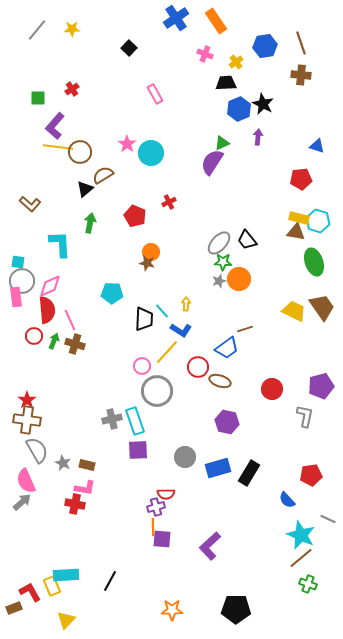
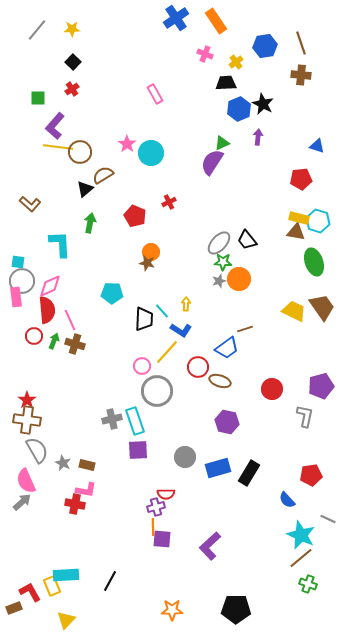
black square at (129, 48): moved 56 px left, 14 px down
pink L-shape at (85, 488): moved 1 px right, 2 px down
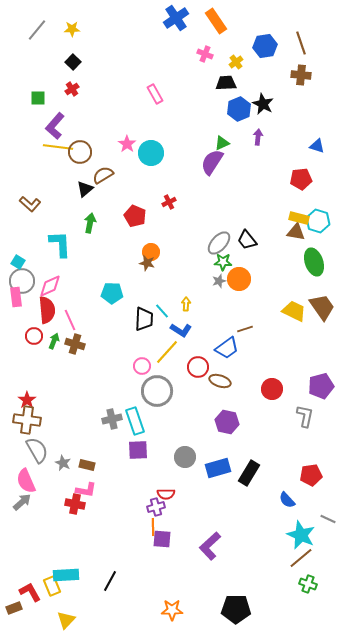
cyan square at (18, 262): rotated 24 degrees clockwise
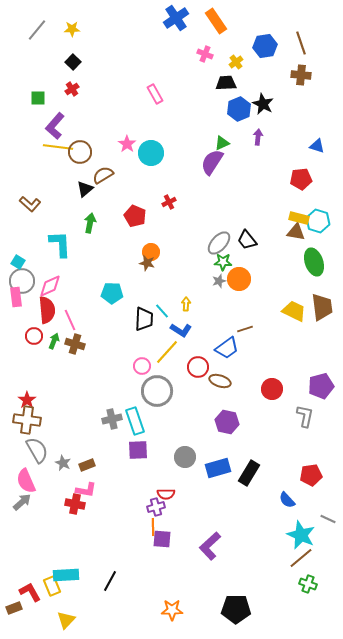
brown trapezoid at (322, 307): rotated 28 degrees clockwise
brown rectangle at (87, 465): rotated 35 degrees counterclockwise
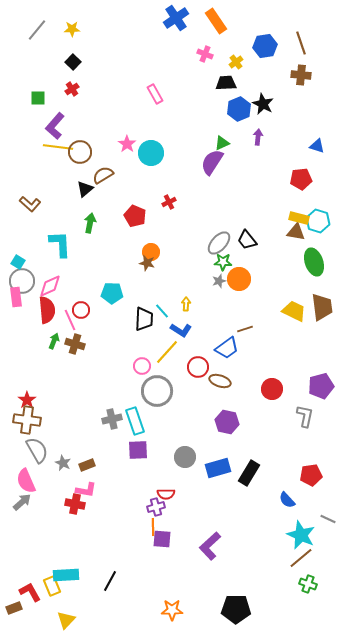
red circle at (34, 336): moved 47 px right, 26 px up
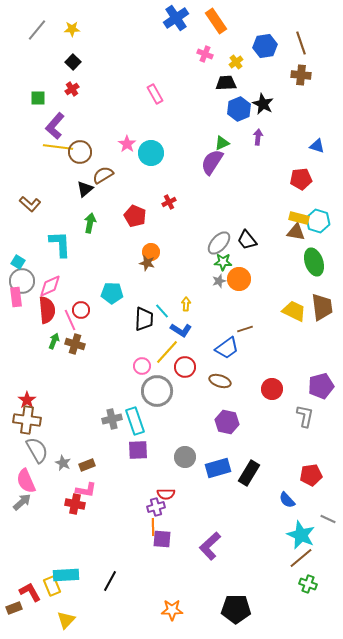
red circle at (198, 367): moved 13 px left
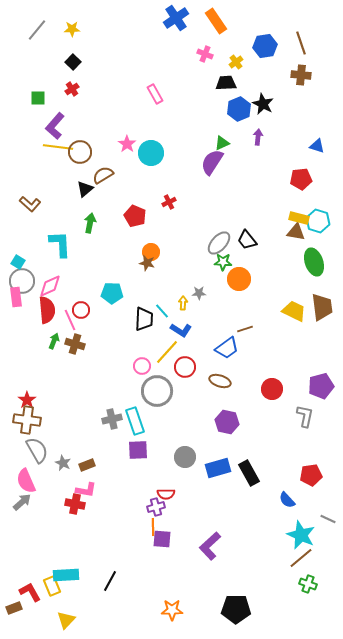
gray star at (219, 281): moved 20 px left, 12 px down; rotated 16 degrees clockwise
yellow arrow at (186, 304): moved 3 px left, 1 px up
black rectangle at (249, 473): rotated 60 degrees counterclockwise
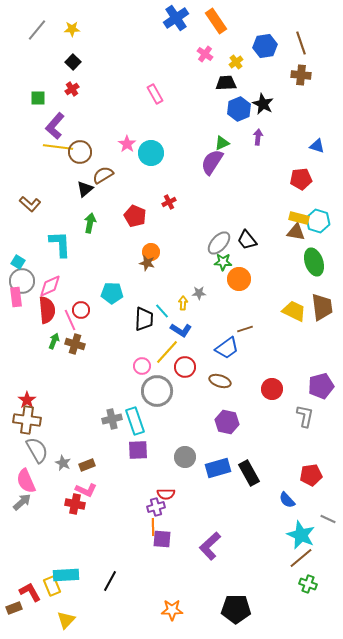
pink cross at (205, 54): rotated 14 degrees clockwise
pink L-shape at (86, 490): rotated 15 degrees clockwise
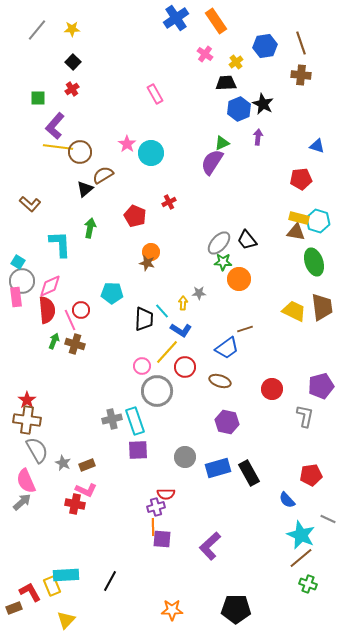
green arrow at (90, 223): moved 5 px down
